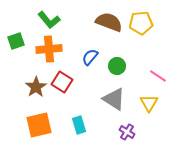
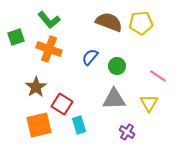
green square: moved 4 px up
orange cross: rotated 25 degrees clockwise
red square: moved 22 px down
gray triangle: rotated 35 degrees counterclockwise
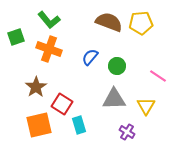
yellow triangle: moved 3 px left, 3 px down
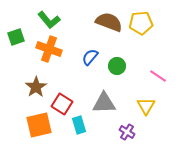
gray triangle: moved 10 px left, 4 px down
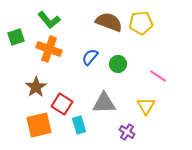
green circle: moved 1 px right, 2 px up
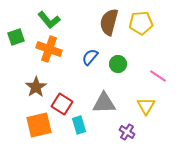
brown semicircle: rotated 96 degrees counterclockwise
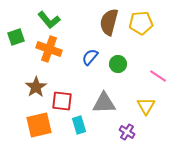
red square: moved 3 px up; rotated 25 degrees counterclockwise
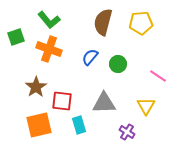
brown semicircle: moved 6 px left
